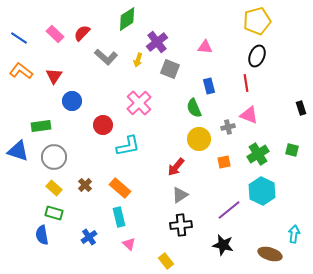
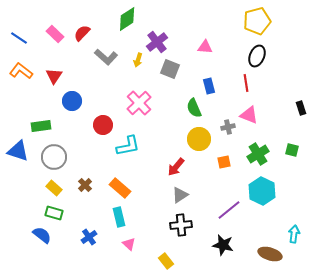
blue semicircle at (42, 235): rotated 138 degrees clockwise
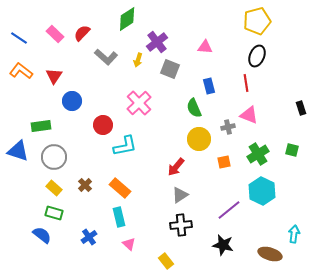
cyan L-shape at (128, 146): moved 3 px left
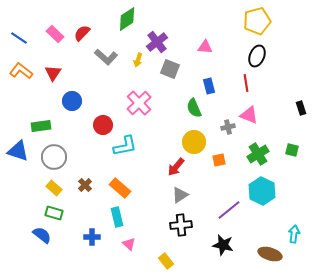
red triangle at (54, 76): moved 1 px left, 3 px up
yellow circle at (199, 139): moved 5 px left, 3 px down
orange square at (224, 162): moved 5 px left, 2 px up
cyan rectangle at (119, 217): moved 2 px left
blue cross at (89, 237): moved 3 px right; rotated 35 degrees clockwise
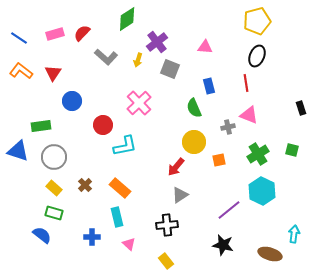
pink rectangle at (55, 34): rotated 60 degrees counterclockwise
black cross at (181, 225): moved 14 px left
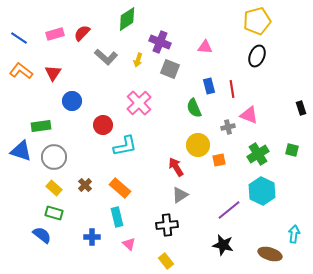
purple cross at (157, 42): moved 3 px right; rotated 30 degrees counterclockwise
red line at (246, 83): moved 14 px left, 6 px down
yellow circle at (194, 142): moved 4 px right, 3 px down
blue triangle at (18, 151): moved 3 px right
red arrow at (176, 167): rotated 108 degrees clockwise
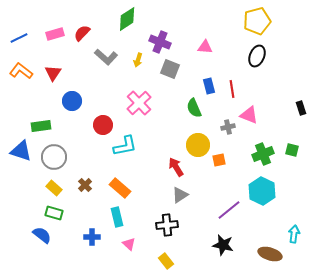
blue line at (19, 38): rotated 60 degrees counterclockwise
green cross at (258, 154): moved 5 px right; rotated 10 degrees clockwise
